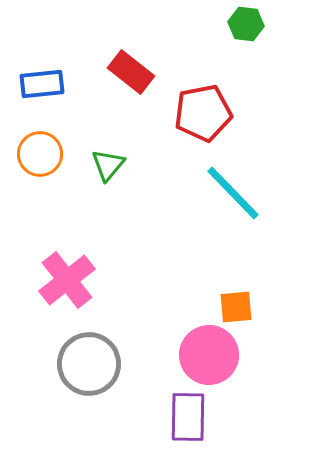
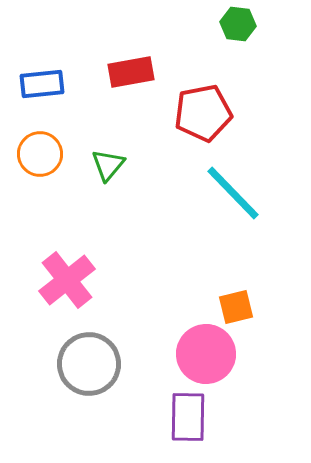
green hexagon: moved 8 px left
red rectangle: rotated 48 degrees counterclockwise
orange square: rotated 9 degrees counterclockwise
pink circle: moved 3 px left, 1 px up
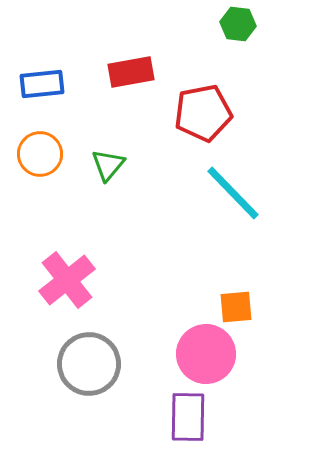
orange square: rotated 9 degrees clockwise
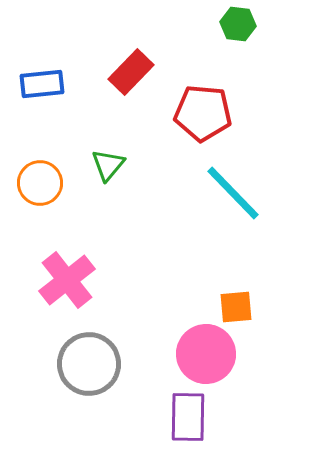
red rectangle: rotated 36 degrees counterclockwise
red pentagon: rotated 16 degrees clockwise
orange circle: moved 29 px down
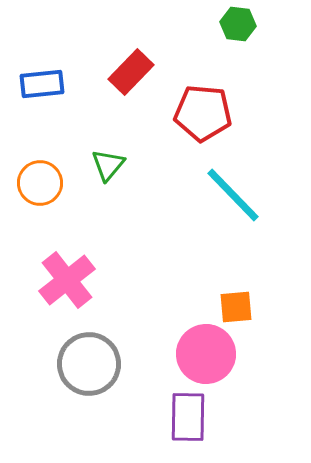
cyan line: moved 2 px down
